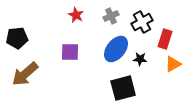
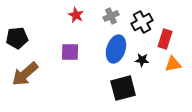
blue ellipse: rotated 20 degrees counterclockwise
black star: moved 2 px right, 1 px down
orange triangle: rotated 18 degrees clockwise
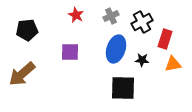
black pentagon: moved 10 px right, 8 px up
brown arrow: moved 3 px left
black square: rotated 16 degrees clockwise
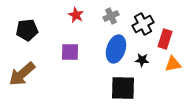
black cross: moved 1 px right, 2 px down
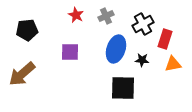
gray cross: moved 5 px left
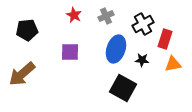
red star: moved 2 px left
black square: rotated 28 degrees clockwise
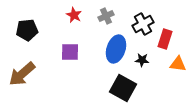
orange triangle: moved 5 px right; rotated 18 degrees clockwise
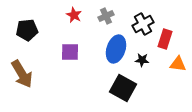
brown arrow: rotated 80 degrees counterclockwise
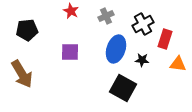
red star: moved 3 px left, 4 px up
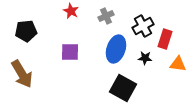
black cross: moved 2 px down
black pentagon: moved 1 px left, 1 px down
black star: moved 3 px right, 2 px up
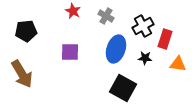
red star: moved 2 px right
gray cross: rotated 35 degrees counterclockwise
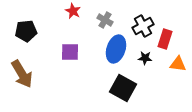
gray cross: moved 1 px left, 4 px down
